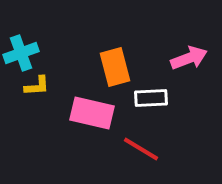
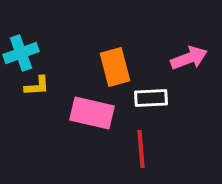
red line: rotated 54 degrees clockwise
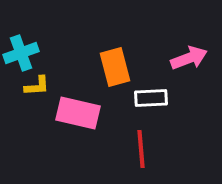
pink rectangle: moved 14 px left
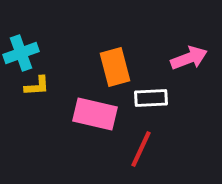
pink rectangle: moved 17 px right, 1 px down
red line: rotated 30 degrees clockwise
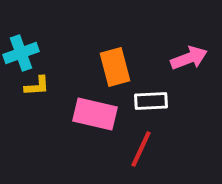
white rectangle: moved 3 px down
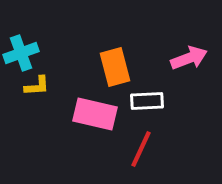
white rectangle: moved 4 px left
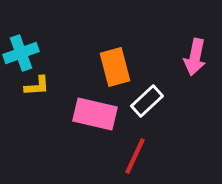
pink arrow: moved 6 px right, 1 px up; rotated 123 degrees clockwise
white rectangle: rotated 40 degrees counterclockwise
red line: moved 6 px left, 7 px down
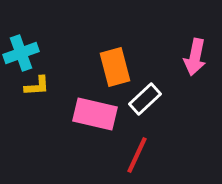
white rectangle: moved 2 px left, 2 px up
red line: moved 2 px right, 1 px up
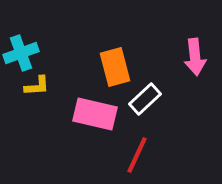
pink arrow: rotated 18 degrees counterclockwise
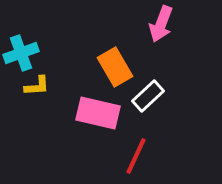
pink arrow: moved 34 px left, 33 px up; rotated 27 degrees clockwise
orange rectangle: rotated 15 degrees counterclockwise
white rectangle: moved 3 px right, 3 px up
pink rectangle: moved 3 px right, 1 px up
red line: moved 1 px left, 1 px down
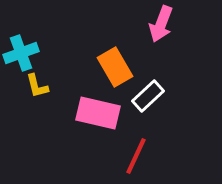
yellow L-shape: rotated 80 degrees clockwise
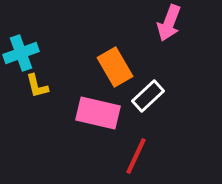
pink arrow: moved 8 px right, 1 px up
